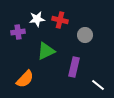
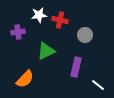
white star: moved 2 px right, 4 px up
purple rectangle: moved 2 px right
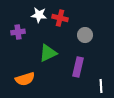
white star: rotated 14 degrees clockwise
red cross: moved 2 px up
green triangle: moved 2 px right, 2 px down
purple rectangle: moved 2 px right
orange semicircle: rotated 30 degrees clockwise
white line: moved 3 px right, 1 px down; rotated 48 degrees clockwise
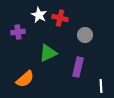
white star: rotated 21 degrees clockwise
orange semicircle: rotated 24 degrees counterclockwise
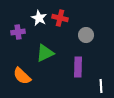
white star: moved 3 px down
gray circle: moved 1 px right
green triangle: moved 3 px left
purple rectangle: rotated 12 degrees counterclockwise
orange semicircle: moved 3 px left, 3 px up; rotated 84 degrees clockwise
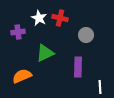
orange semicircle: rotated 114 degrees clockwise
white line: moved 1 px left, 1 px down
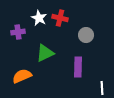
white line: moved 2 px right, 1 px down
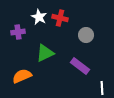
white star: moved 1 px up
purple rectangle: moved 2 px right, 1 px up; rotated 54 degrees counterclockwise
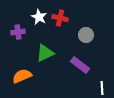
purple rectangle: moved 1 px up
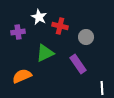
red cross: moved 8 px down
gray circle: moved 2 px down
purple rectangle: moved 2 px left, 1 px up; rotated 18 degrees clockwise
